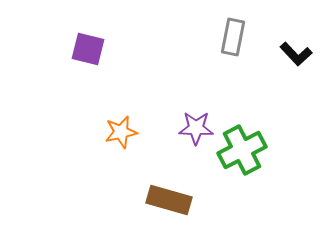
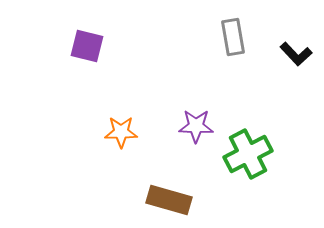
gray rectangle: rotated 21 degrees counterclockwise
purple square: moved 1 px left, 3 px up
purple star: moved 2 px up
orange star: rotated 12 degrees clockwise
green cross: moved 6 px right, 4 px down
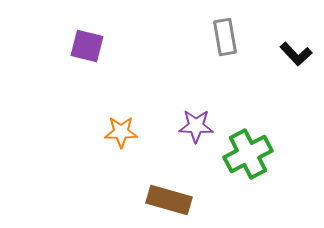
gray rectangle: moved 8 px left
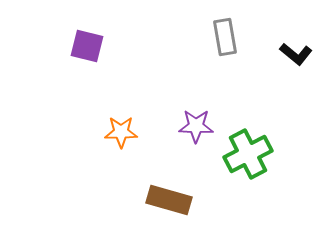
black L-shape: rotated 8 degrees counterclockwise
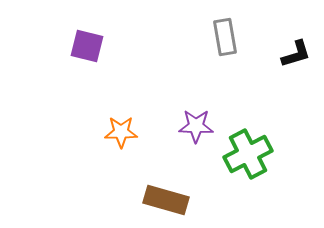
black L-shape: rotated 56 degrees counterclockwise
brown rectangle: moved 3 px left
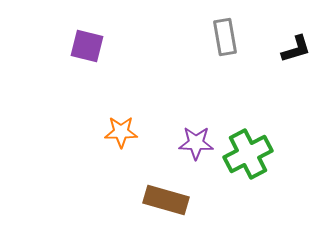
black L-shape: moved 5 px up
purple star: moved 17 px down
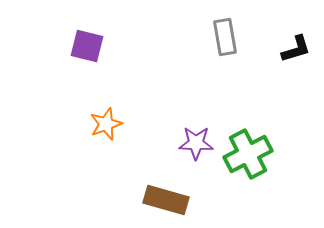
orange star: moved 15 px left, 8 px up; rotated 20 degrees counterclockwise
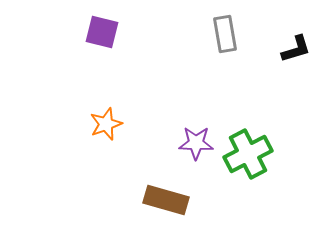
gray rectangle: moved 3 px up
purple square: moved 15 px right, 14 px up
